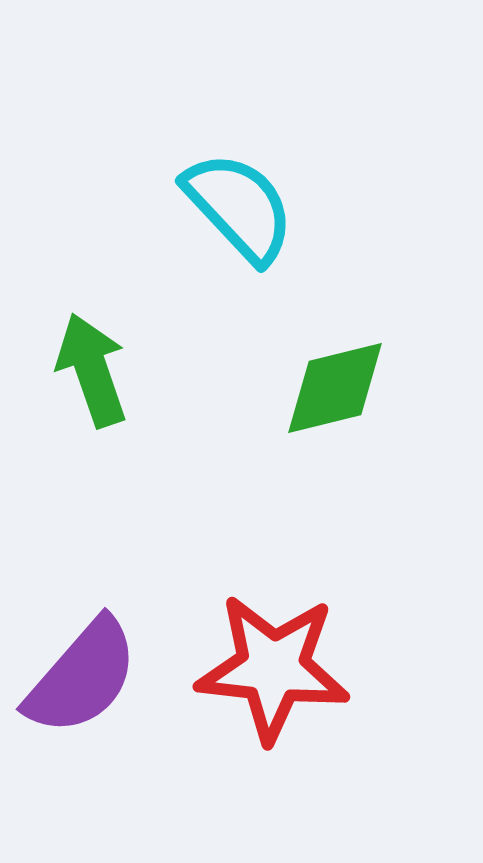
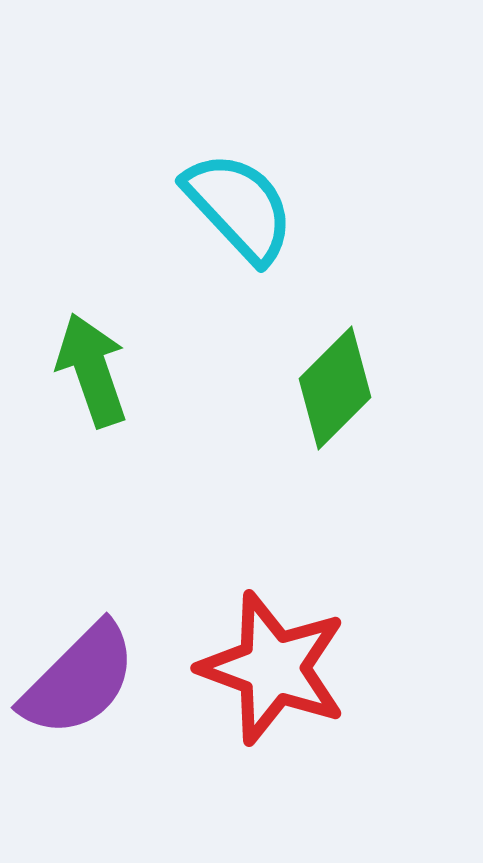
green diamond: rotated 31 degrees counterclockwise
red star: rotated 14 degrees clockwise
purple semicircle: moved 3 px left, 3 px down; rotated 4 degrees clockwise
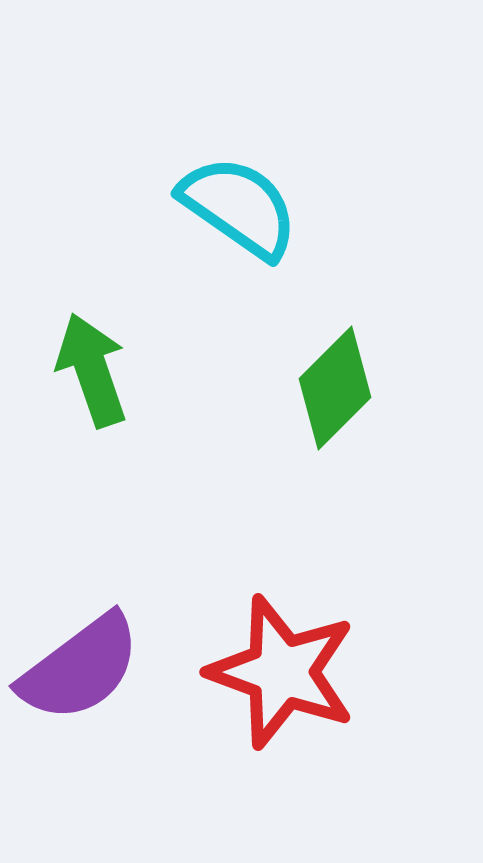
cyan semicircle: rotated 12 degrees counterclockwise
red star: moved 9 px right, 4 px down
purple semicircle: moved 1 px right, 12 px up; rotated 8 degrees clockwise
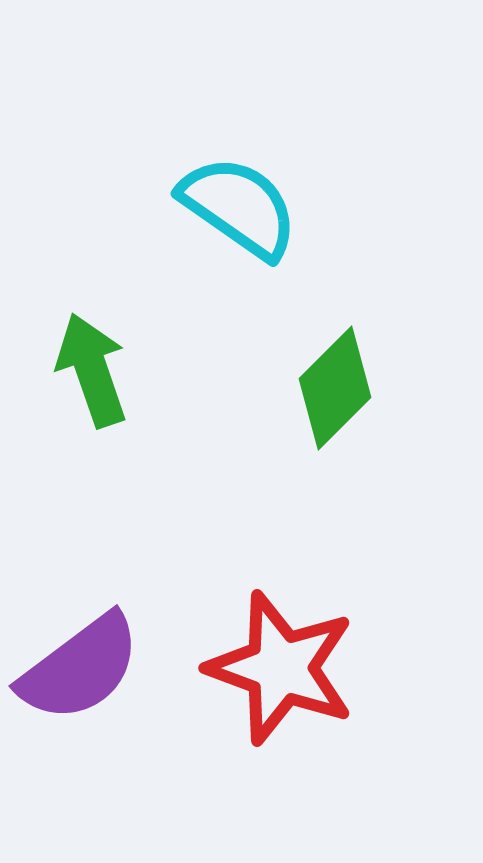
red star: moved 1 px left, 4 px up
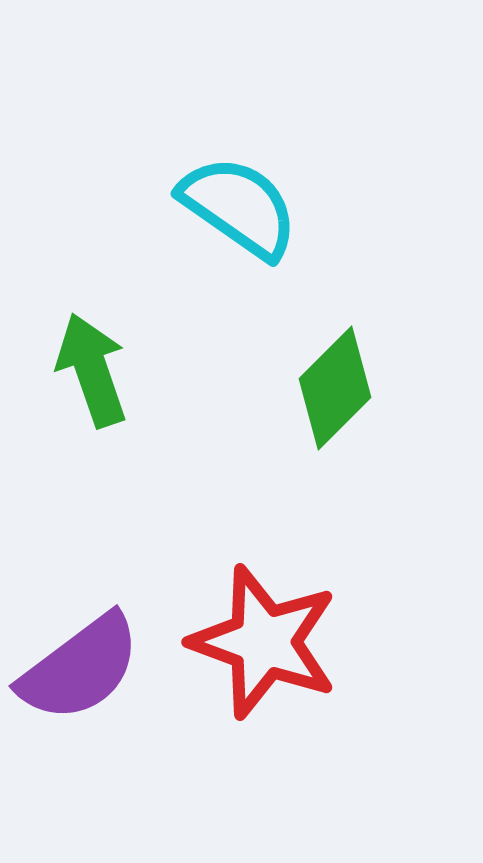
red star: moved 17 px left, 26 px up
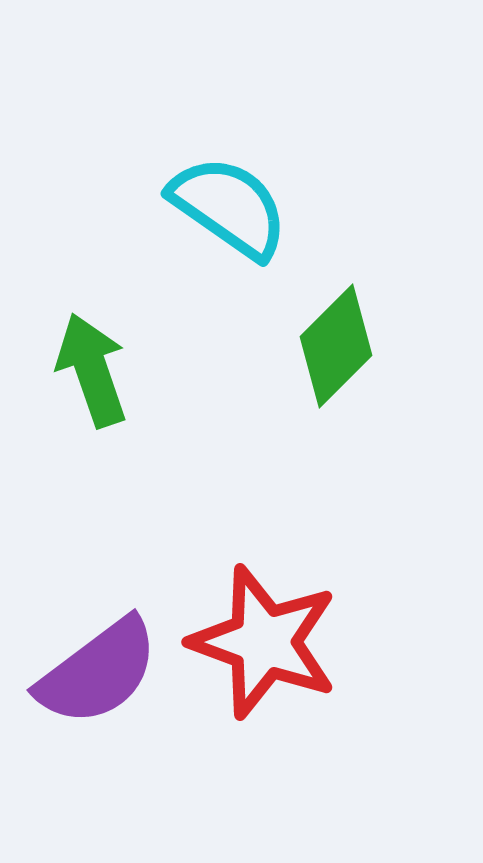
cyan semicircle: moved 10 px left
green diamond: moved 1 px right, 42 px up
purple semicircle: moved 18 px right, 4 px down
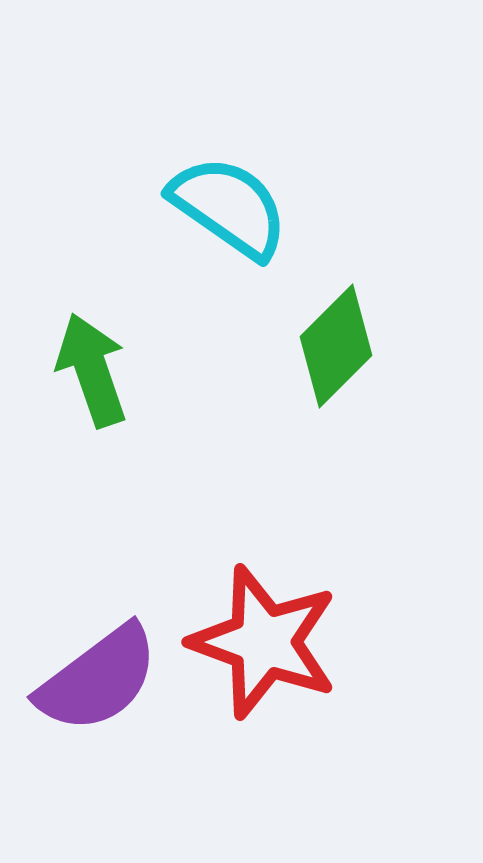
purple semicircle: moved 7 px down
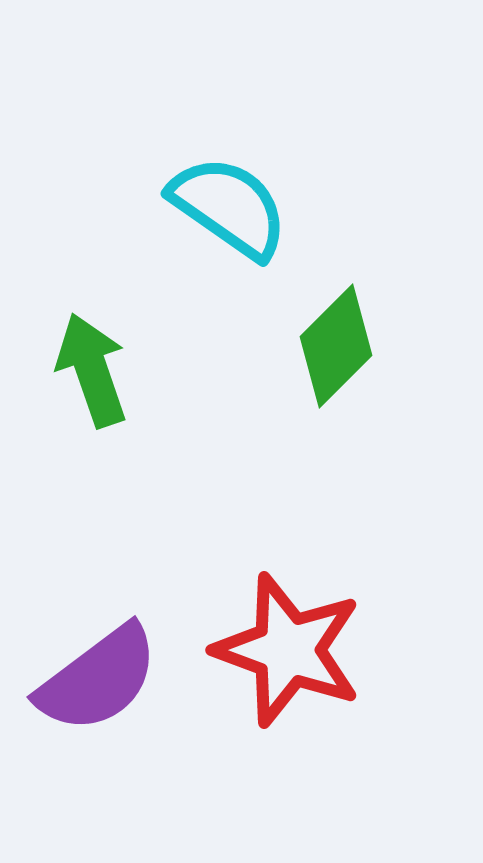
red star: moved 24 px right, 8 px down
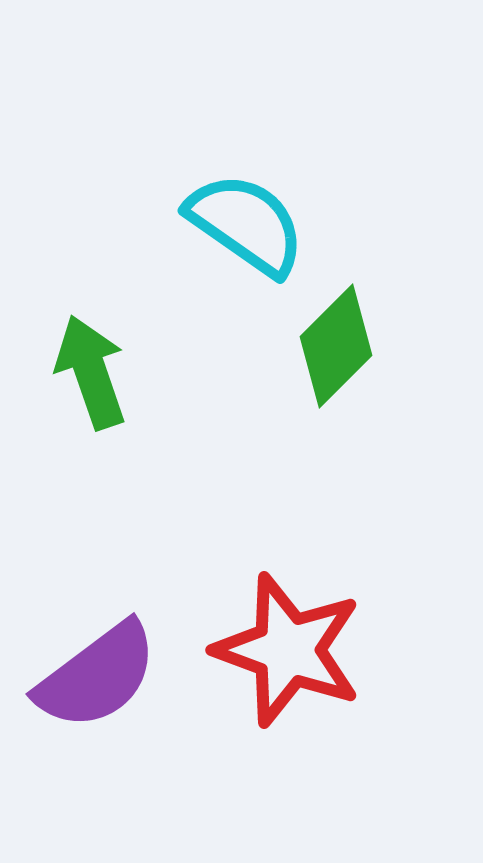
cyan semicircle: moved 17 px right, 17 px down
green arrow: moved 1 px left, 2 px down
purple semicircle: moved 1 px left, 3 px up
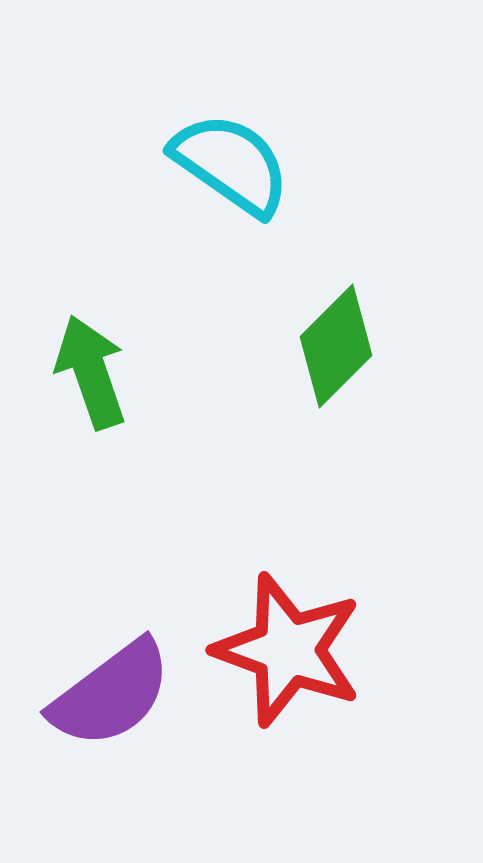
cyan semicircle: moved 15 px left, 60 px up
purple semicircle: moved 14 px right, 18 px down
